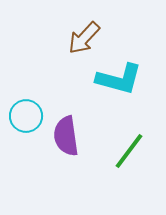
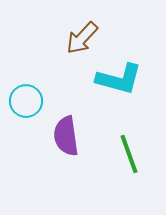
brown arrow: moved 2 px left
cyan circle: moved 15 px up
green line: moved 3 px down; rotated 57 degrees counterclockwise
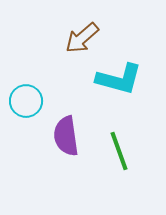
brown arrow: rotated 6 degrees clockwise
green line: moved 10 px left, 3 px up
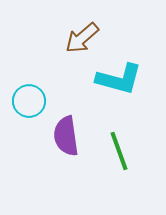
cyan circle: moved 3 px right
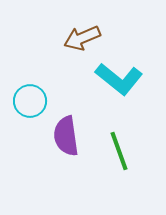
brown arrow: rotated 18 degrees clockwise
cyan L-shape: rotated 24 degrees clockwise
cyan circle: moved 1 px right
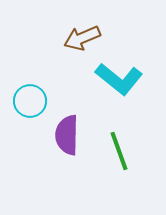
purple semicircle: moved 1 px right, 1 px up; rotated 9 degrees clockwise
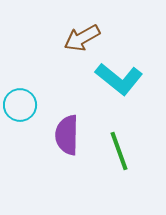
brown arrow: rotated 6 degrees counterclockwise
cyan circle: moved 10 px left, 4 px down
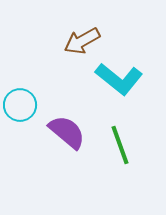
brown arrow: moved 3 px down
purple semicircle: moved 3 px up; rotated 129 degrees clockwise
green line: moved 1 px right, 6 px up
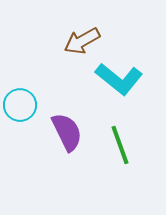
purple semicircle: rotated 24 degrees clockwise
